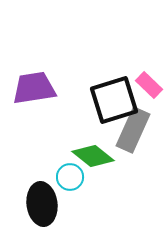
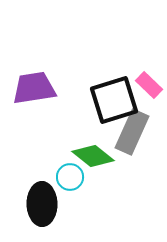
gray rectangle: moved 1 px left, 2 px down
black ellipse: rotated 6 degrees clockwise
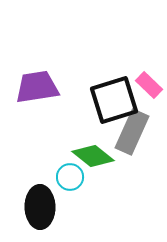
purple trapezoid: moved 3 px right, 1 px up
black ellipse: moved 2 px left, 3 px down
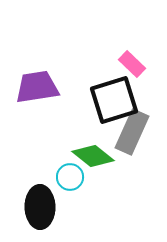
pink rectangle: moved 17 px left, 21 px up
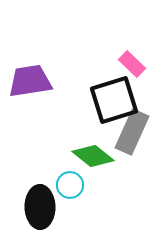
purple trapezoid: moved 7 px left, 6 px up
cyan circle: moved 8 px down
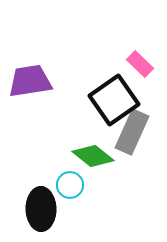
pink rectangle: moved 8 px right
black square: rotated 18 degrees counterclockwise
black ellipse: moved 1 px right, 2 px down
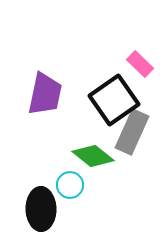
purple trapezoid: moved 15 px right, 13 px down; rotated 111 degrees clockwise
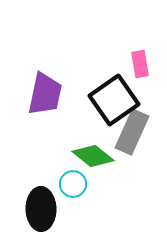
pink rectangle: rotated 36 degrees clockwise
cyan circle: moved 3 px right, 1 px up
